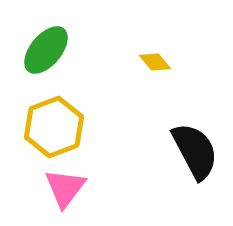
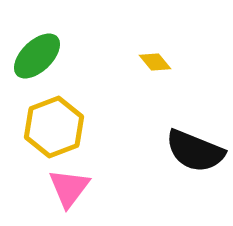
green ellipse: moved 9 px left, 6 px down; rotated 6 degrees clockwise
black semicircle: rotated 140 degrees clockwise
pink triangle: moved 4 px right
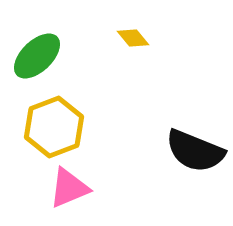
yellow diamond: moved 22 px left, 24 px up
pink triangle: rotated 30 degrees clockwise
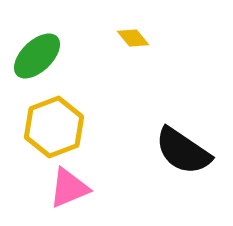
black semicircle: moved 12 px left; rotated 12 degrees clockwise
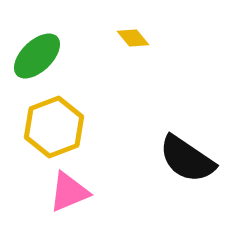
black semicircle: moved 4 px right, 8 px down
pink triangle: moved 4 px down
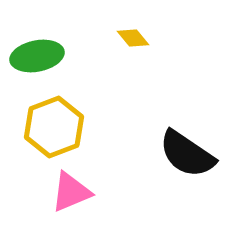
green ellipse: rotated 33 degrees clockwise
black semicircle: moved 5 px up
pink triangle: moved 2 px right
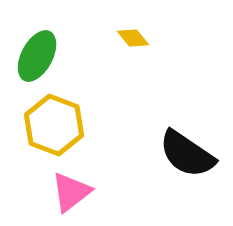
green ellipse: rotated 51 degrees counterclockwise
yellow hexagon: moved 2 px up; rotated 18 degrees counterclockwise
pink triangle: rotated 15 degrees counterclockwise
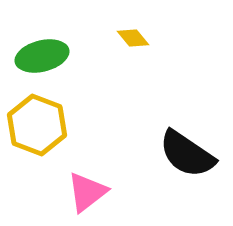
green ellipse: moved 5 px right; rotated 48 degrees clockwise
yellow hexagon: moved 17 px left
pink triangle: moved 16 px right
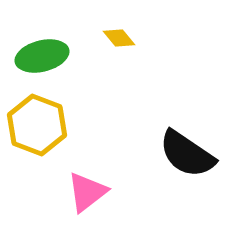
yellow diamond: moved 14 px left
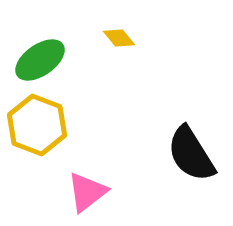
green ellipse: moved 2 px left, 4 px down; rotated 21 degrees counterclockwise
black semicircle: moved 4 px right; rotated 24 degrees clockwise
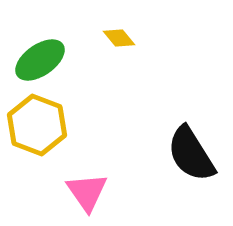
pink triangle: rotated 27 degrees counterclockwise
